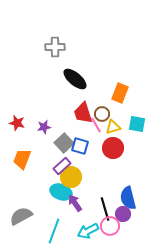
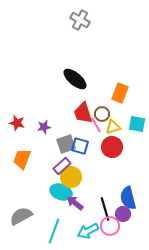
gray cross: moved 25 px right, 27 px up; rotated 30 degrees clockwise
gray square: moved 2 px right, 1 px down; rotated 24 degrees clockwise
red circle: moved 1 px left, 1 px up
purple arrow: rotated 18 degrees counterclockwise
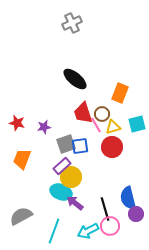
gray cross: moved 8 px left, 3 px down; rotated 36 degrees clockwise
cyan square: rotated 24 degrees counterclockwise
blue square: rotated 24 degrees counterclockwise
purple circle: moved 13 px right
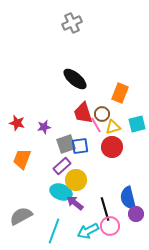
yellow circle: moved 5 px right, 3 px down
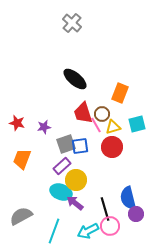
gray cross: rotated 24 degrees counterclockwise
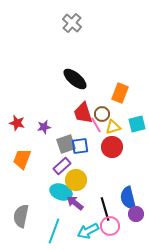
gray semicircle: rotated 50 degrees counterclockwise
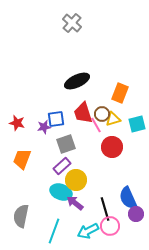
black ellipse: moved 2 px right, 2 px down; rotated 65 degrees counterclockwise
yellow triangle: moved 8 px up
blue square: moved 24 px left, 27 px up
blue semicircle: rotated 10 degrees counterclockwise
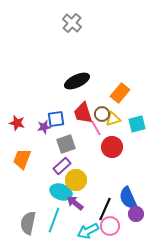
orange rectangle: rotated 18 degrees clockwise
pink line: moved 3 px down
black line: rotated 40 degrees clockwise
gray semicircle: moved 7 px right, 7 px down
cyan line: moved 11 px up
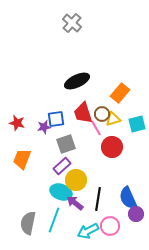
black line: moved 7 px left, 10 px up; rotated 15 degrees counterclockwise
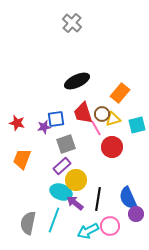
cyan square: moved 1 px down
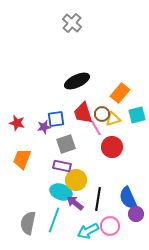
cyan square: moved 10 px up
purple rectangle: rotated 54 degrees clockwise
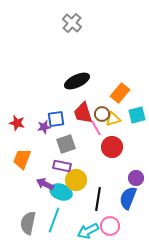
blue semicircle: rotated 45 degrees clockwise
purple arrow: moved 30 px left, 19 px up; rotated 12 degrees counterclockwise
purple circle: moved 36 px up
